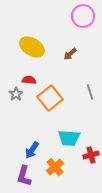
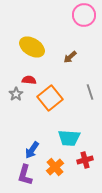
pink circle: moved 1 px right, 1 px up
brown arrow: moved 3 px down
red cross: moved 6 px left, 5 px down
purple L-shape: moved 1 px right, 1 px up
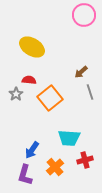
brown arrow: moved 11 px right, 15 px down
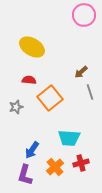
gray star: moved 13 px down; rotated 16 degrees clockwise
red cross: moved 4 px left, 3 px down
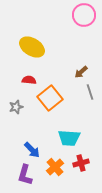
blue arrow: rotated 78 degrees counterclockwise
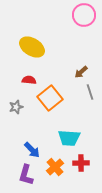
red cross: rotated 14 degrees clockwise
purple L-shape: moved 1 px right
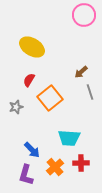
red semicircle: rotated 64 degrees counterclockwise
